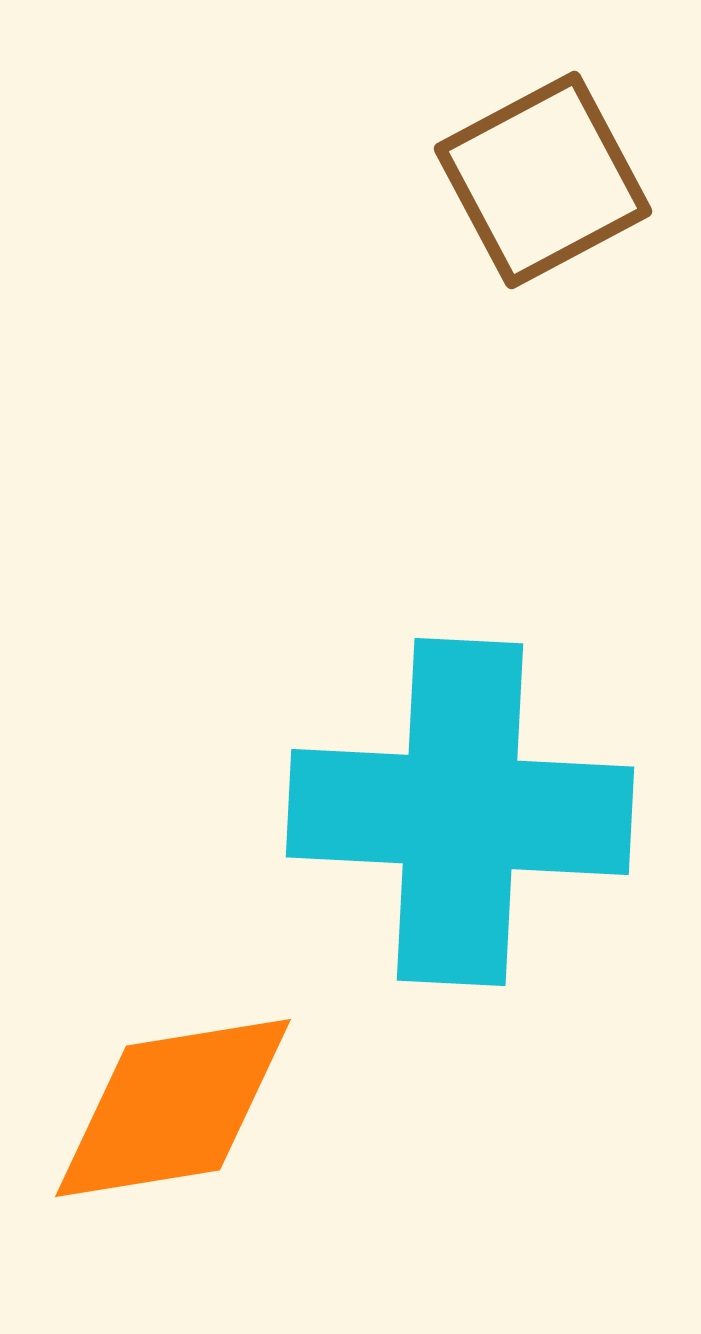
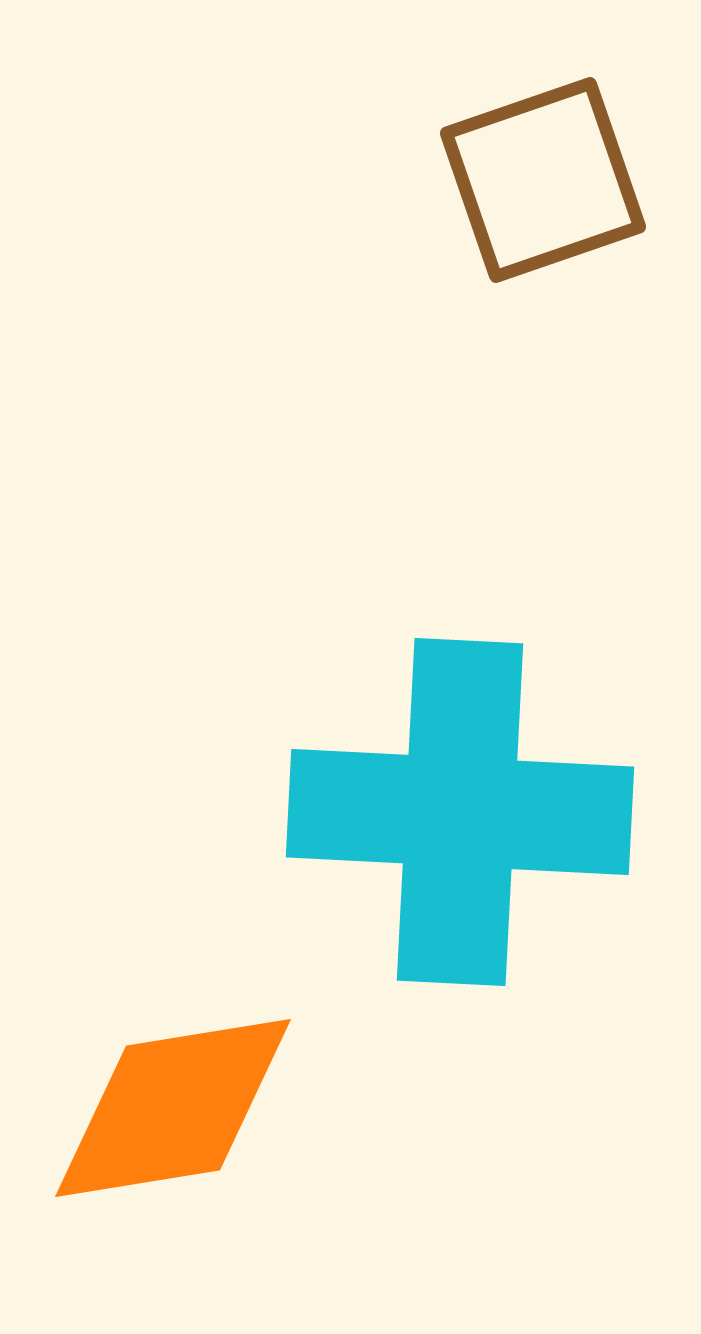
brown square: rotated 9 degrees clockwise
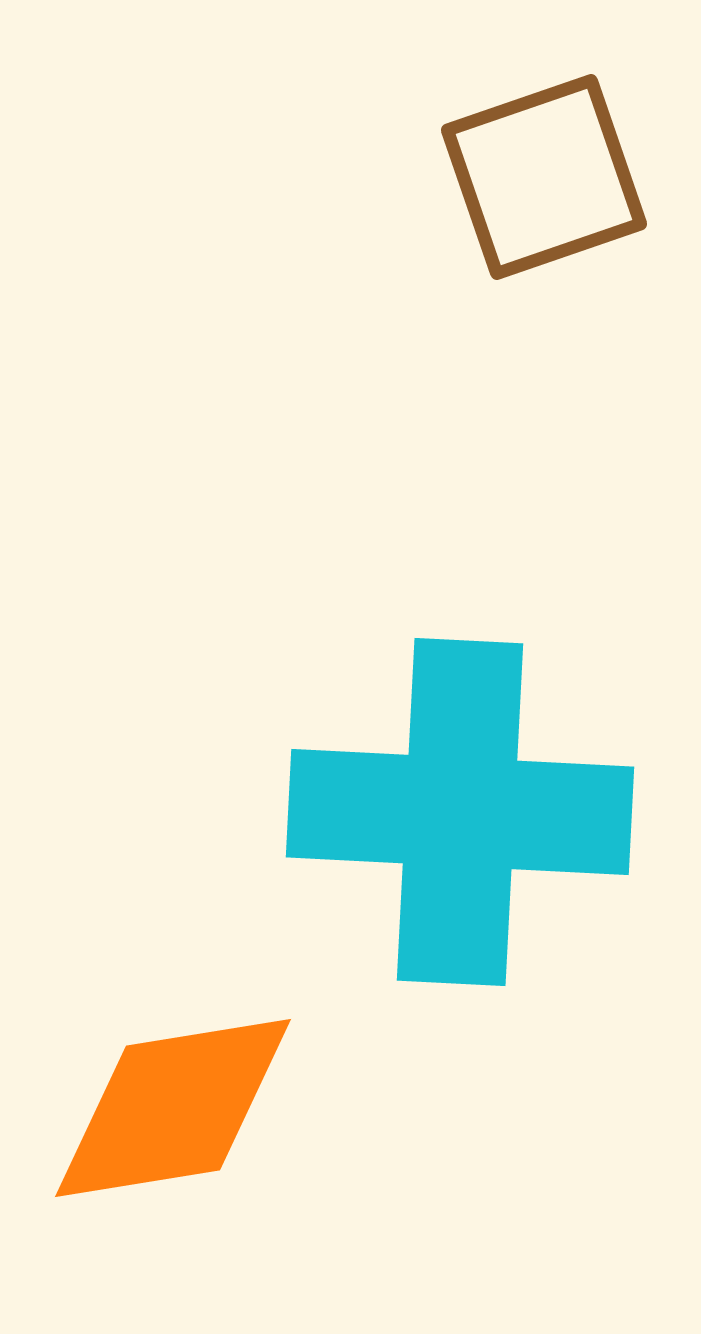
brown square: moved 1 px right, 3 px up
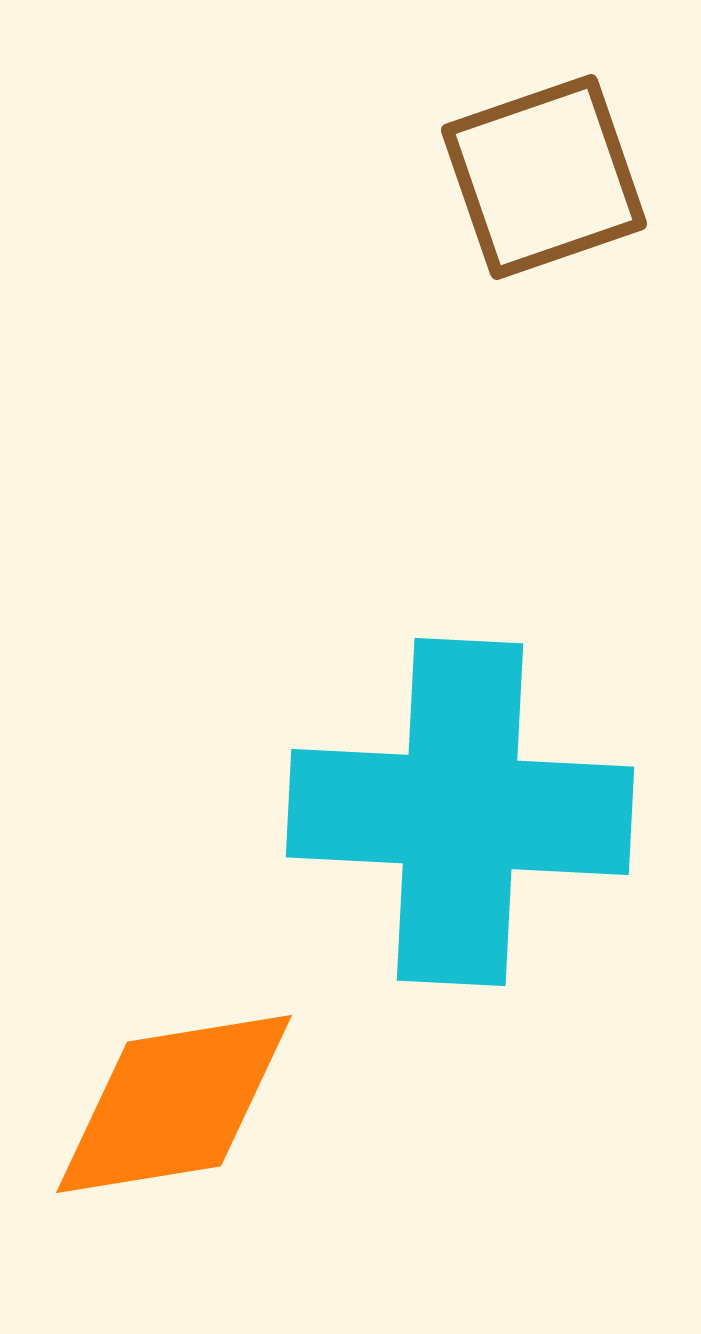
orange diamond: moved 1 px right, 4 px up
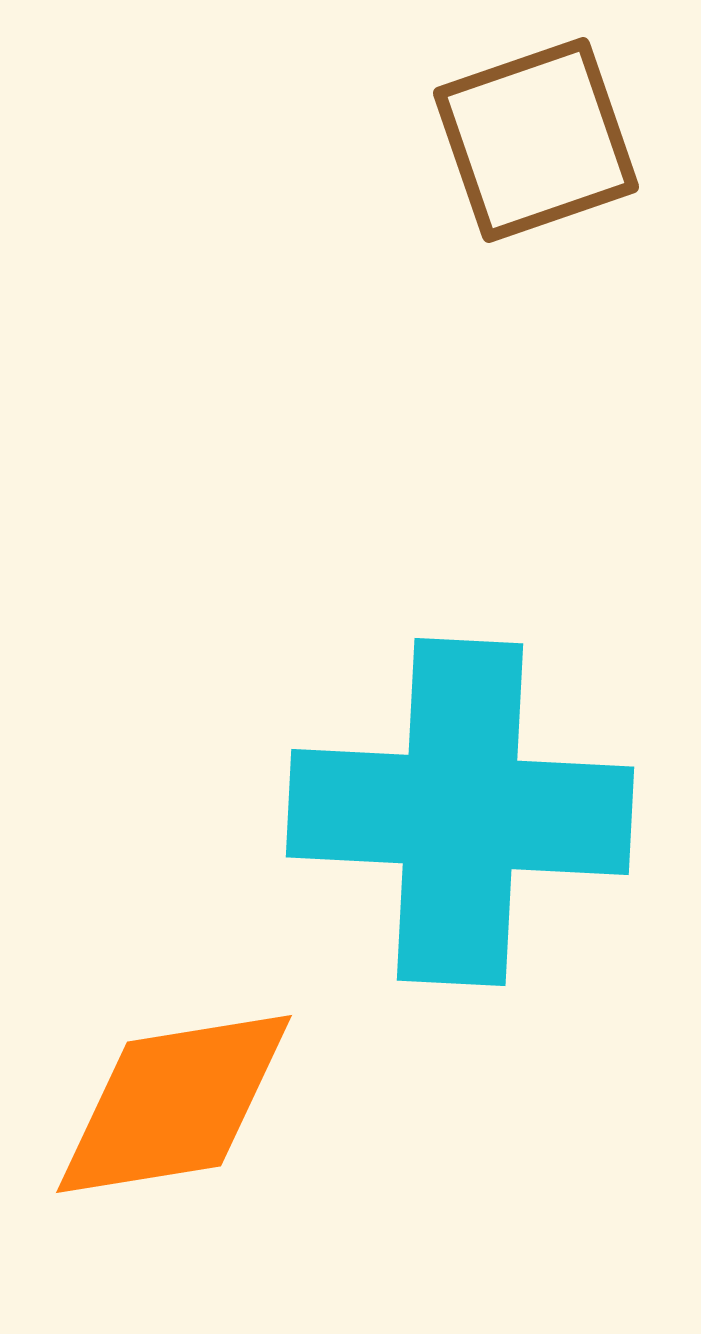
brown square: moved 8 px left, 37 px up
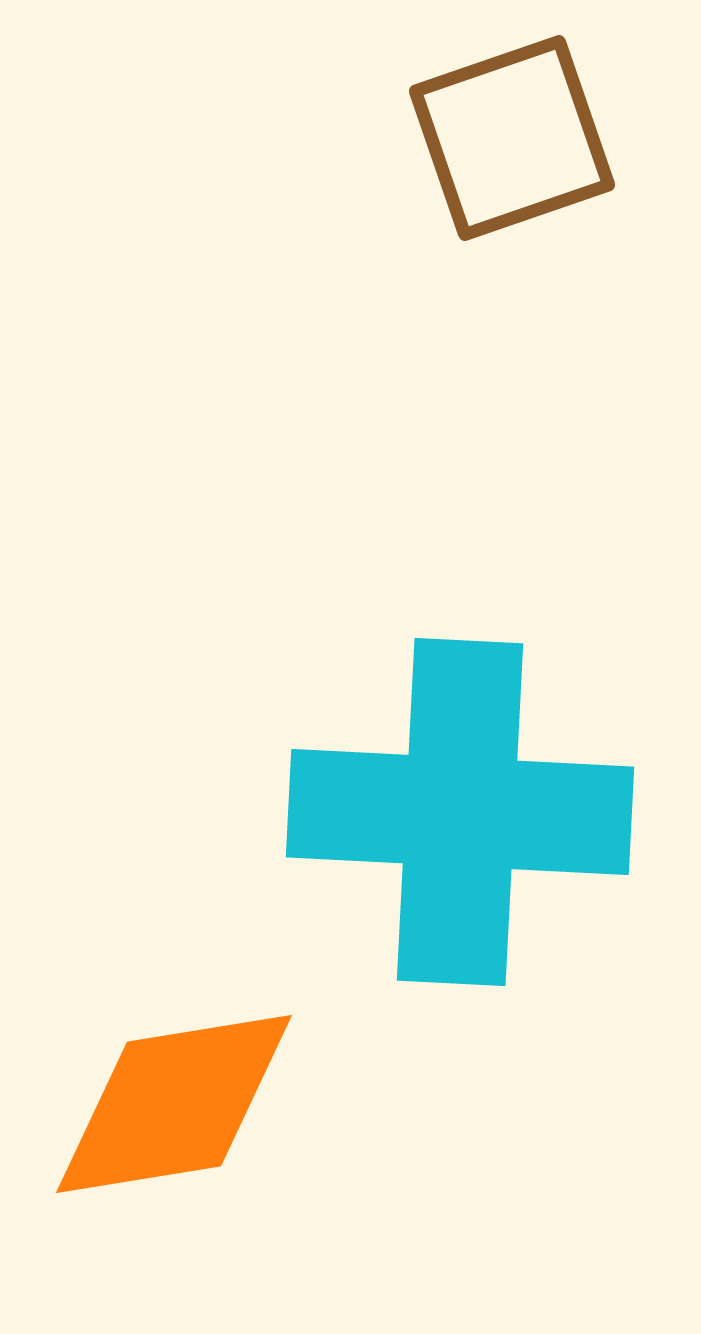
brown square: moved 24 px left, 2 px up
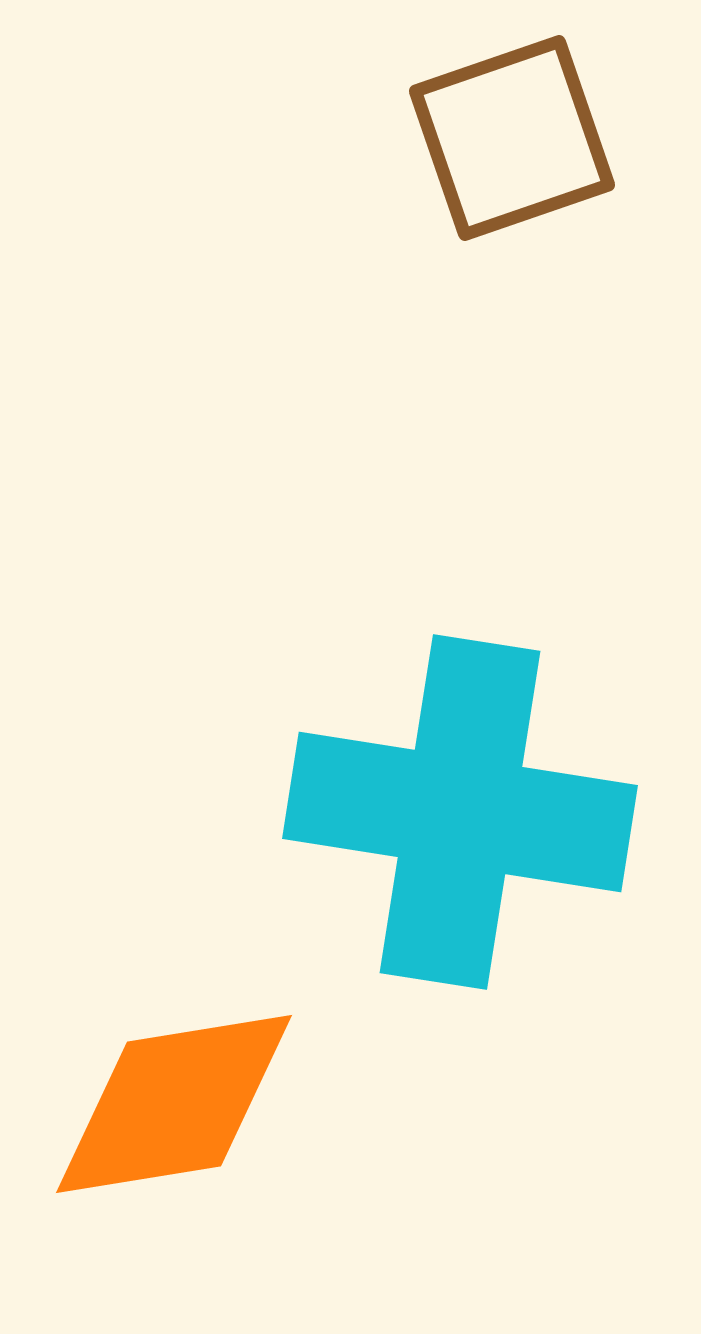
cyan cross: rotated 6 degrees clockwise
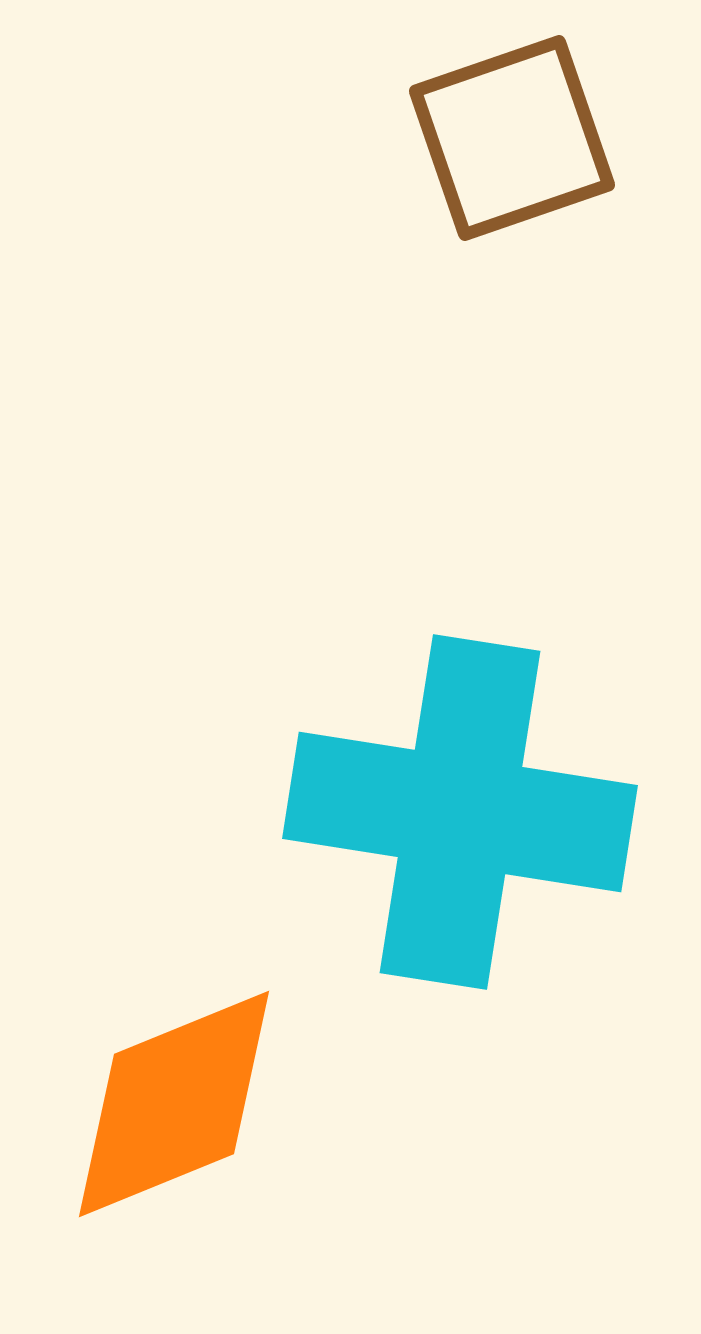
orange diamond: rotated 13 degrees counterclockwise
